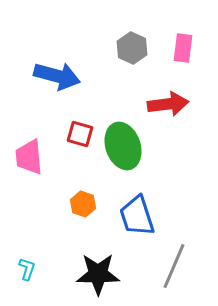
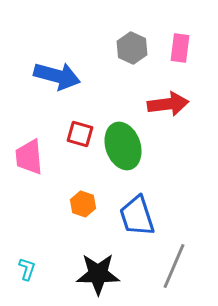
pink rectangle: moved 3 px left
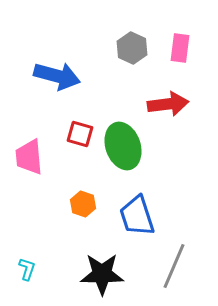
black star: moved 4 px right
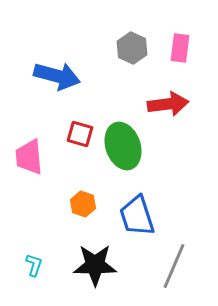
cyan L-shape: moved 7 px right, 4 px up
black star: moved 7 px left, 9 px up
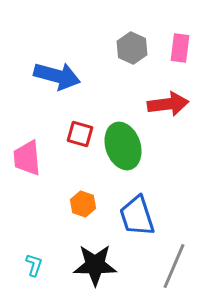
pink trapezoid: moved 2 px left, 1 px down
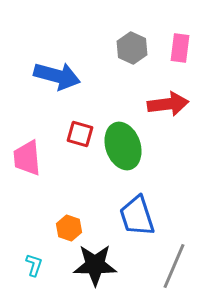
orange hexagon: moved 14 px left, 24 px down
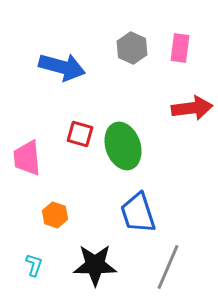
blue arrow: moved 5 px right, 9 px up
red arrow: moved 24 px right, 4 px down
blue trapezoid: moved 1 px right, 3 px up
orange hexagon: moved 14 px left, 13 px up
gray line: moved 6 px left, 1 px down
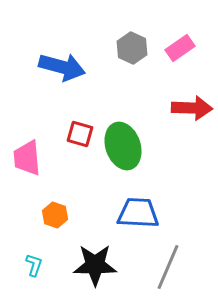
pink rectangle: rotated 48 degrees clockwise
red arrow: rotated 9 degrees clockwise
blue trapezoid: rotated 111 degrees clockwise
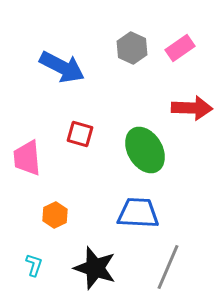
blue arrow: rotated 12 degrees clockwise
green ellipse: moved 22 px right, 4 px down; rotated 12 degrees counterclockwise
orange hexagon: rotated 15 degrees clockwise
black star: moved 3 px down; rotated 18 degrees clockwise
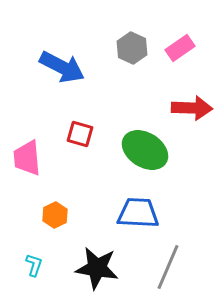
green ellipse: rotated 27 degrees counterclockwise
black star: moved 2 px right; rotated 9 degrees counterclockwise
